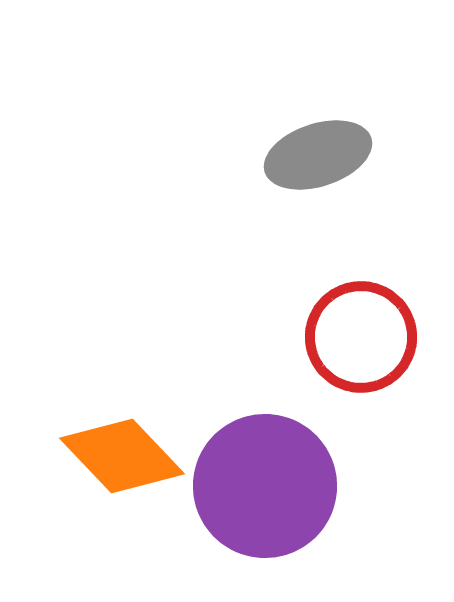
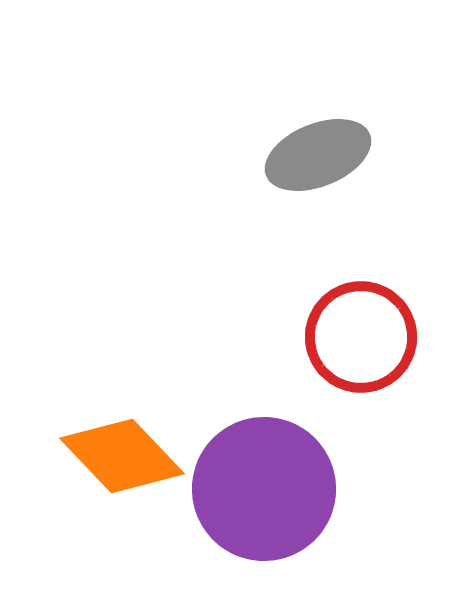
gray ellipse: rotated 4 degrees counterclockwise
purple circle: moved 1 px left, 3 px down
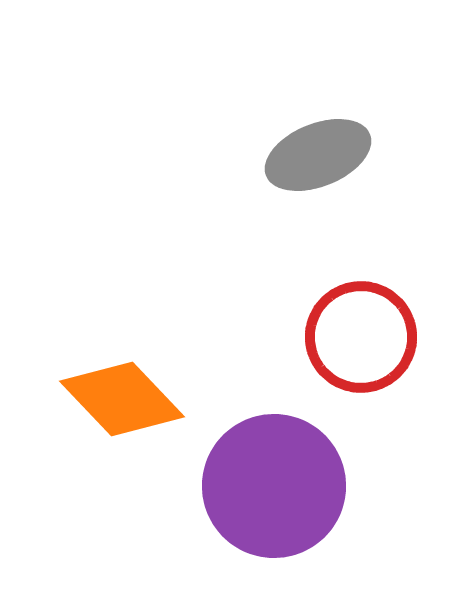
orange diamond: moved 57 px up
purple circle: moved 10 px right, 3 px up
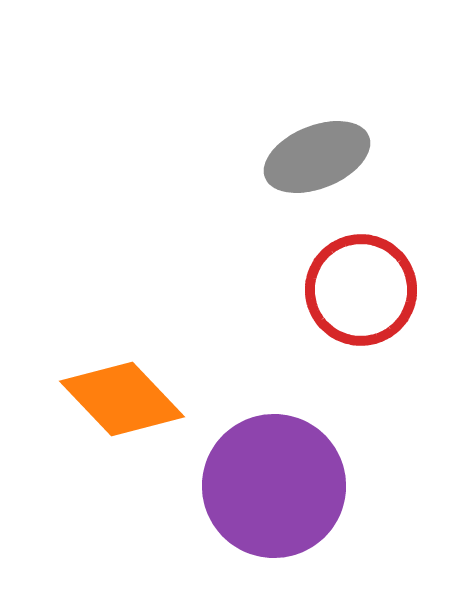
gray ellipse: moved 1 px left, 2 px down
red circle: moved 47 px up
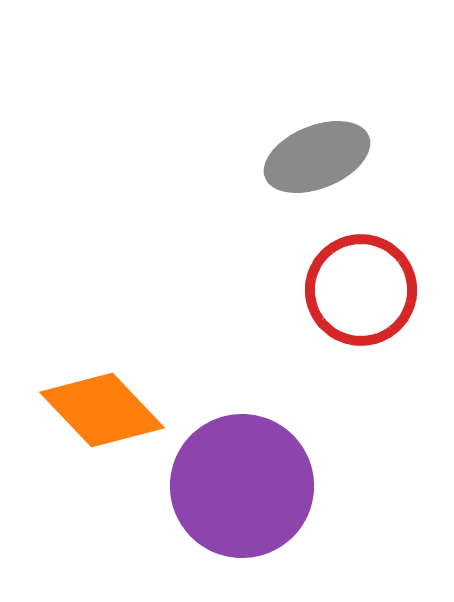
orange diamond: moved 20 px left, 11 px down
purple circle: moved 32 px left
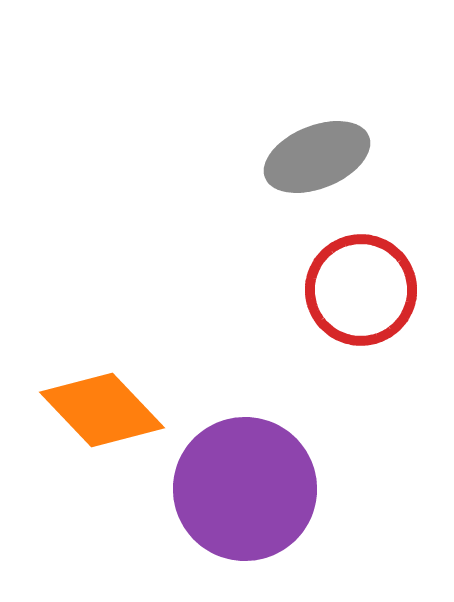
purple circle: moved 3 px right, 3 px down
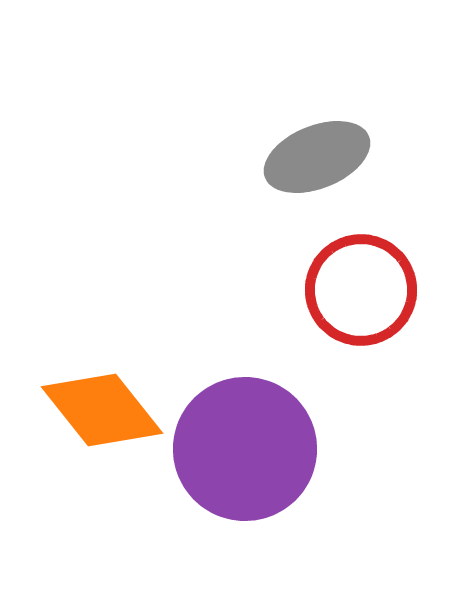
orange diamond: rotated 5 degrees clockwise
purple circle: moved 40 px up
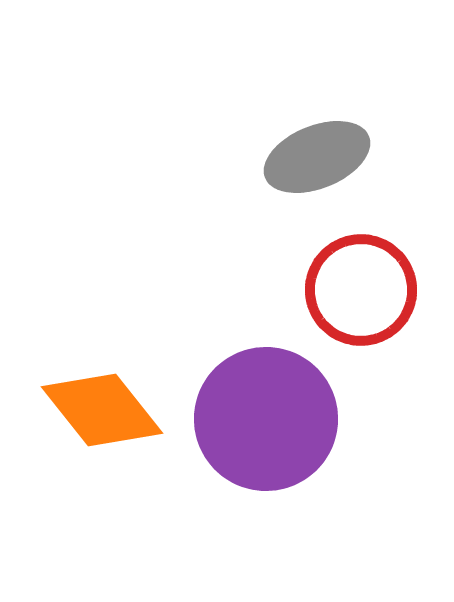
purple circle: moved 21 px right, 30 px up
